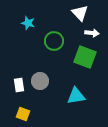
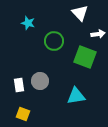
white arrow: moved 6 px right, 1 px down; rotated 16 degrees counterclockwise
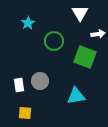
white triangle: rotated 12 degrees clockwise
cyan star: rotated 24 degrees clockwise
yellow square: moved 2 px right, 1 px up; rotated 16 degrees counterclockwise
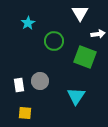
cyan triangle: rotated 48 degrees counterclockwise
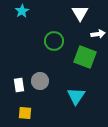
cyan star: moved 6 px left, 12 px up
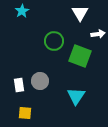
green square: moved 5 px left, 1 px up
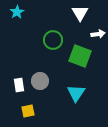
cyan star: moved 5 px left, 1 px down
green circle: moved 1 px left, 1 px up
cyan triangle: moved 3 px up
yellow square: moved 3 px right, 2 px up; rotated 16 degrees counterclockwise
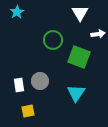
green square: moved 1 px left, 1 px down
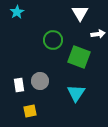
yellow square: moved 2 px right
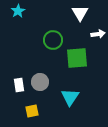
cyan star: moved 1 px right, 1 px up
green square: moved 2 px left, 1 px down; rotated 25 degrees counterclockwise
gray circle: moved 1 px down
cyan triangle: moved 6 px left, 4 px down
yellow square: moved 2 px right
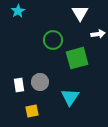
green square: rotated 10 degrees counterclockwise
